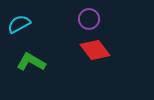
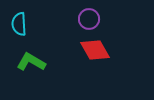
cyan semicircle: rotated 65 degrees counterclockwise
red diamond: rotated 8 degrees clockwise
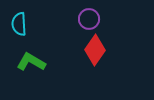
red diamond: rotated 64 degrees clockwise
